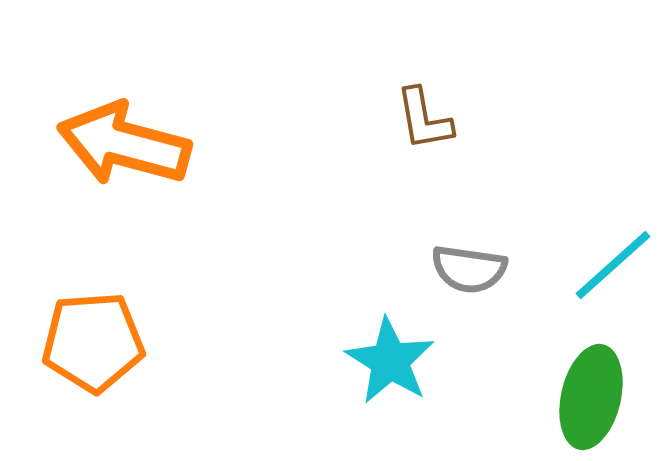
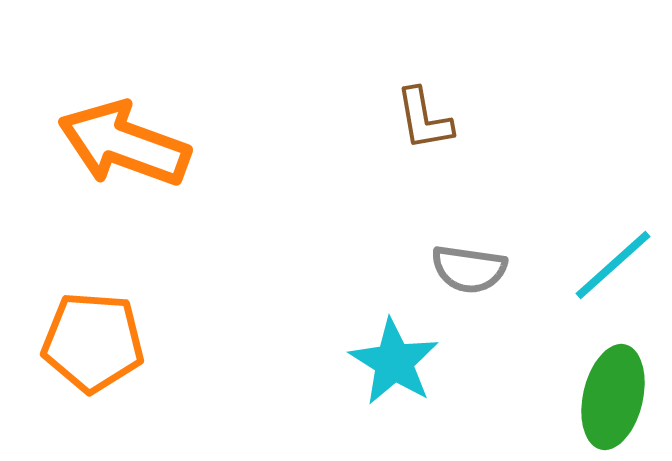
orange arrow: rotated 5 degrees clockwise
orange pentagon: rotated 8 degrees clockwise
cyan star: moved 4 px right, 1 px down
green ellipse: moved 22 px right
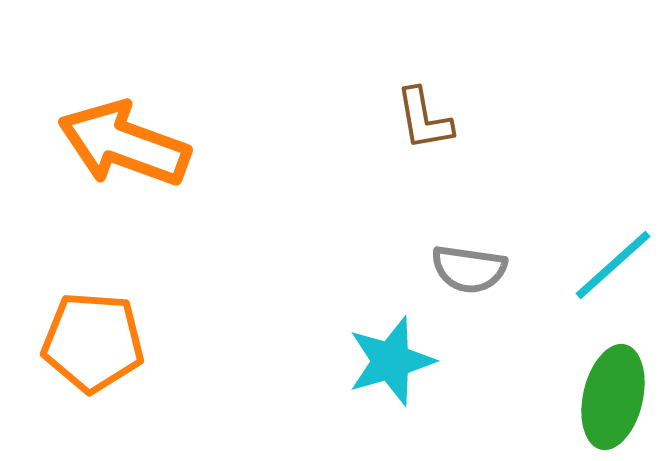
cyan star: moved 3 px left, 1 px up; rotated 24 degrees clockwise
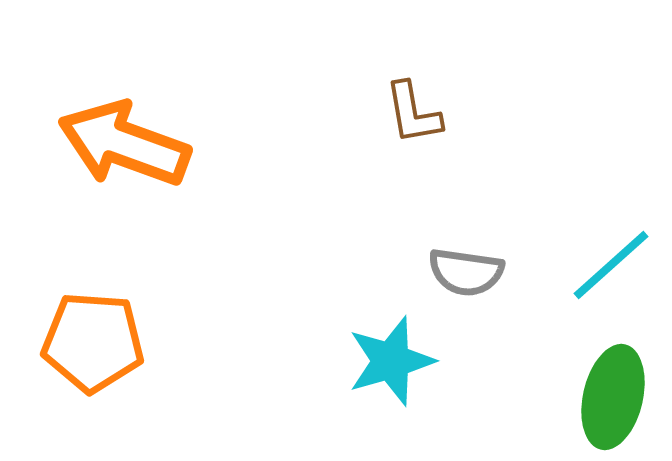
brown L-shape: moved 11 px left, 6 px up
cyan line: moved 2 px left
gray semicircle: moved 3 px left, 3 px down
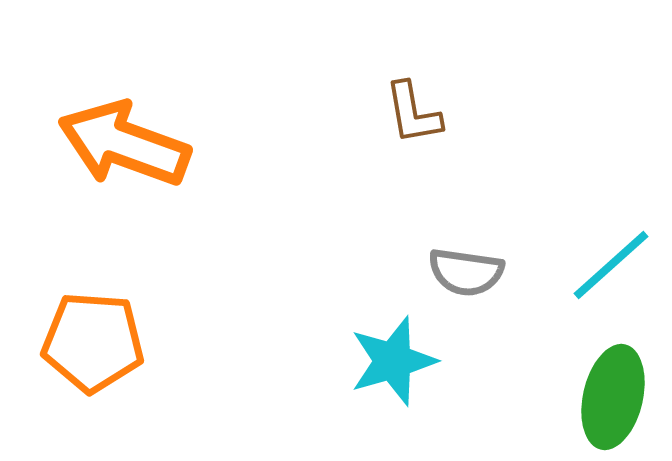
cyan star: moved 2 px right
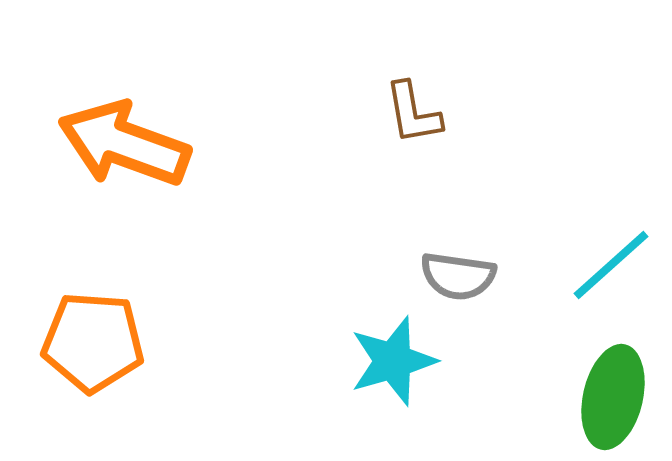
gray semicircle: moved 8 px left, 4 px down
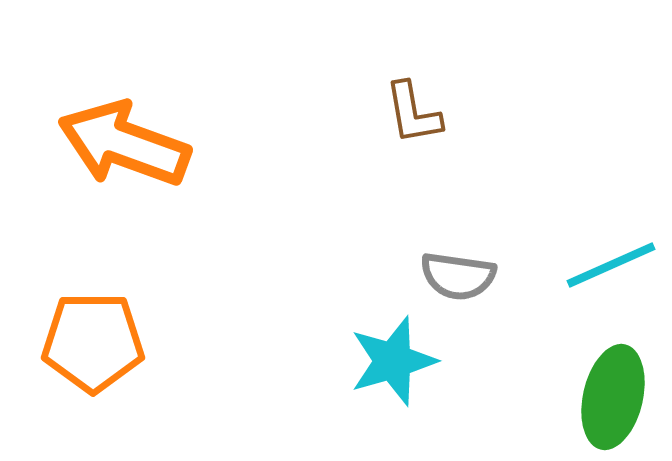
cyan line: rotated 18 degrees clockwise
orange pentagon: rotated 4 degrees counterclockwise
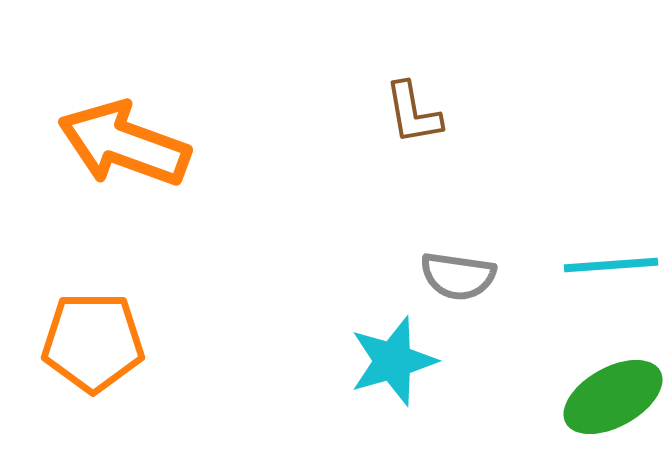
cyan line: rotated 20 degrees clockwise
green ellipse: rotated 48 degrees clockwise
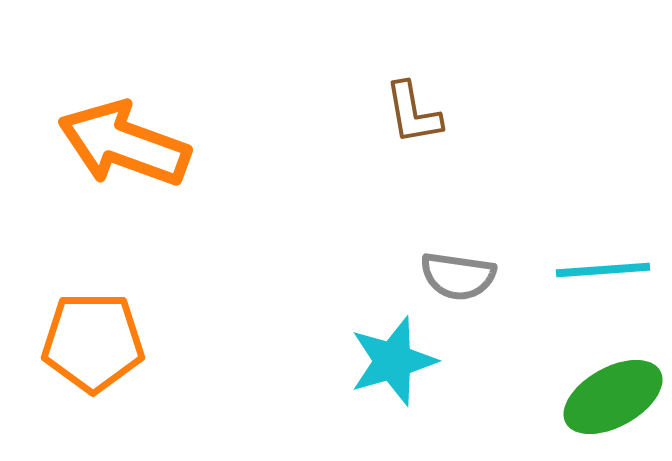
cyan line: moved 8 px left, 5 px down
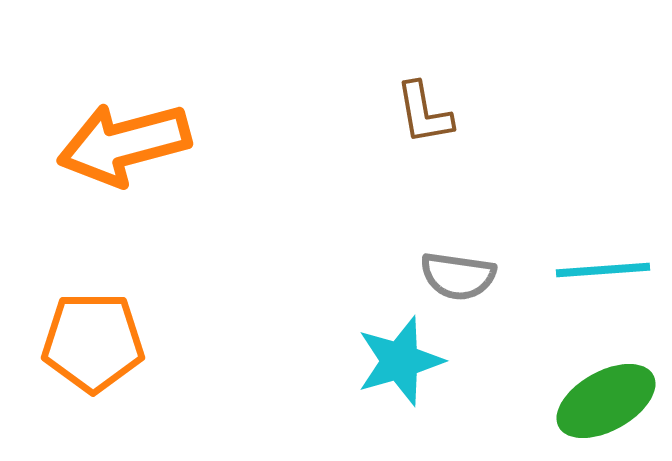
brown L-shape: moved 11 px right
orange arrow: rotated 35 degrees counterclockwise
cyan star: moved 7 px right
green ellipse: moved 7 px left, 4 px down
